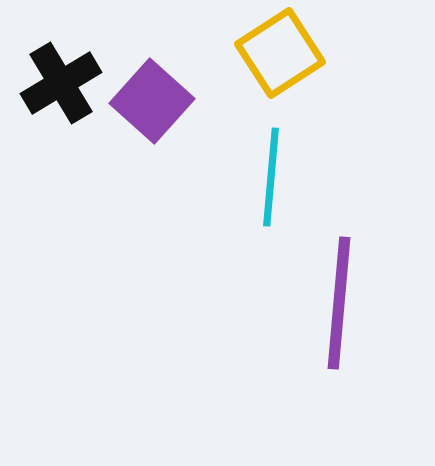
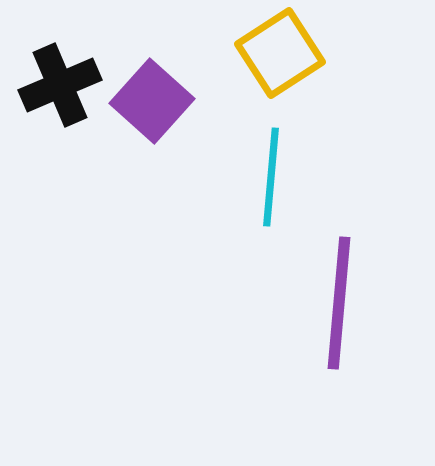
black cross: moved 1 px left, 2 px down; rotated 8 degrees clockwise
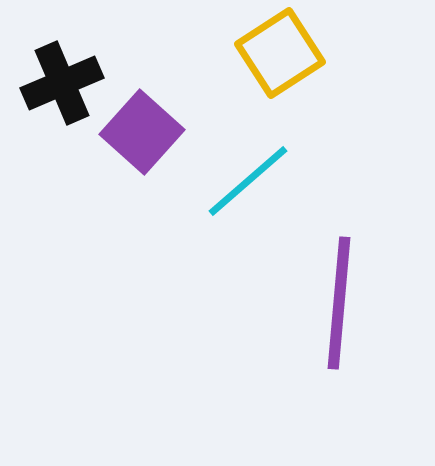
black cross: moved 2 px right, 2 px up
purple square: moved 10 px left, 31 px down
cyan line: moved 23 px left, 4 px down; rotated 44 degrees clockwise
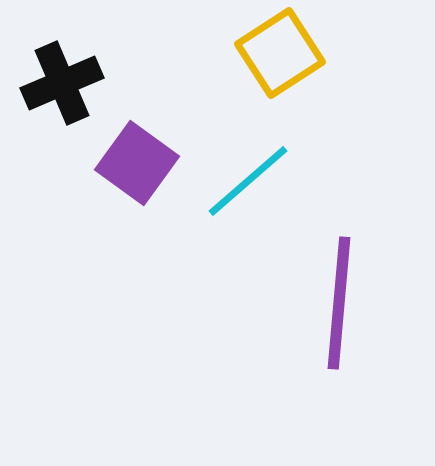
purple square: moved 5 px left, 31 px down; rotated 6 degrees counterclockwise
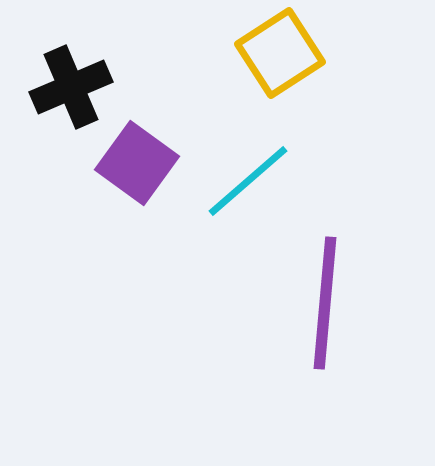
black cross: moved 9 px right, 4 px down
purple line: moved 14 px left
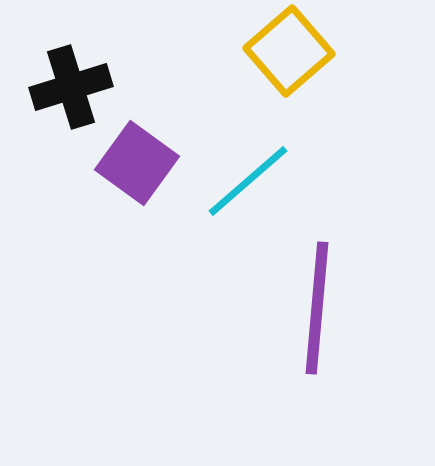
yellow square: moved 9 px right, 2 px up; rotated 8 degrees counterclockwise
black cross: rotated 6 degrees clockwise
purple line: moved 8 px left, 5 px down
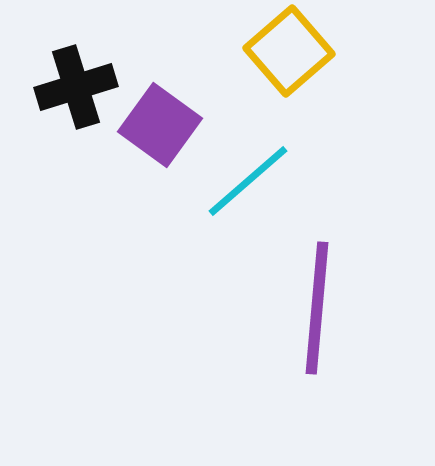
black cross: moved 5 px right
purple square: moved 23 px right, 38 px up
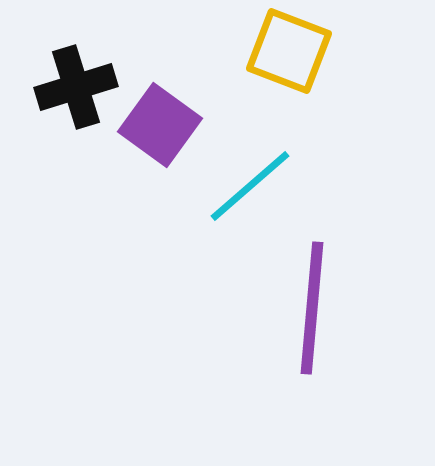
yellow square: rotated 28 degrees counterclockwise
cyan line: moved 2 px right, 5 px down
purple line: moved 5 px left
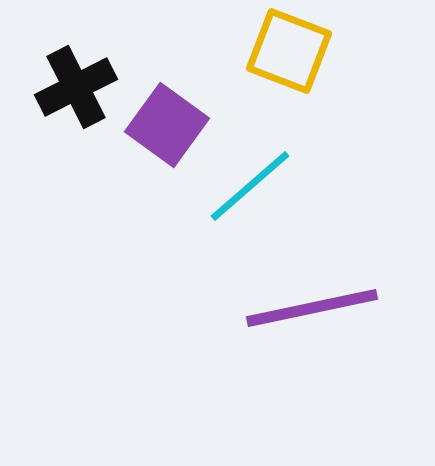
black cross: rotated 10 degrees counterclockwise
purple square: moved 7 px right
purple line: rotated 73 degrees clockwise
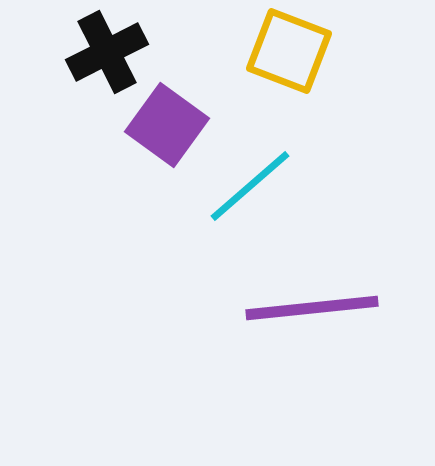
black cross: moved 31 px right, 35 px up
purple line: rotated 6 degrees clockwise
